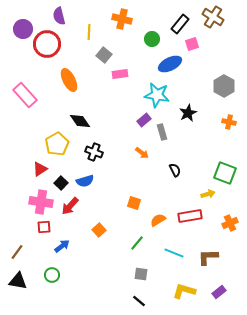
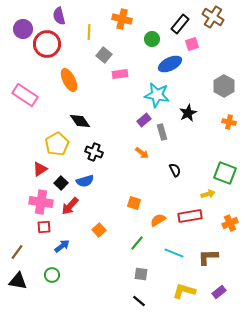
pink rectangle at (25, 95): rotated 15 degrees counterclockwise
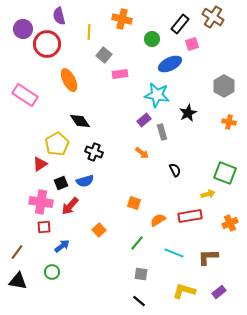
red triangle at (40, 169): moved 5 px up
black square at (61, 183): rotated 24 degrees clockwise
green circle at (52, 275): moved 3 px up
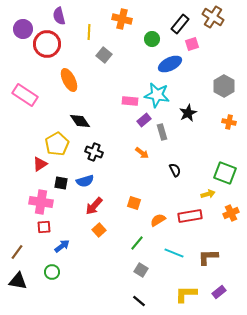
pink rectangle at (120, 74): moved 10 px right, 27 px down; rotated 14 degrees clockwise
black square at (61, 183): rotated 32 degrees clockwise
red arrow at (70, 206): moved 24 px right
orange cross at (230, 223): moved 1 px right, 10 px up
gray square at (141, 274): moved 4 px up; rotated 24 degrees clockwise
yellow L-shape at (184, 291): moved 2 px right, 3 px down; rotated 15 degrees counterclockwise
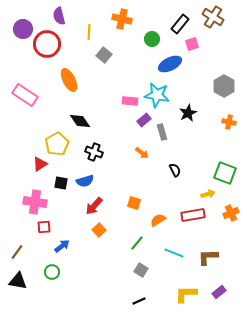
pink cross at (41, 202): moved 6 px left
red rectangle at (190, 216): moved 3 px right, 1 px up
black line at (139, 301): rotated 64 degrees counterclockwise
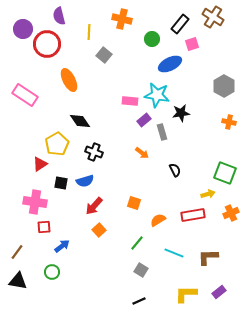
black star at (188, 113): moved 7 px left; rotated 18 degrees clockwise
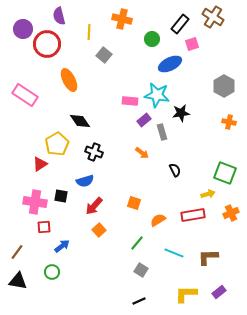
black square at (61, 183): moved 13 px down
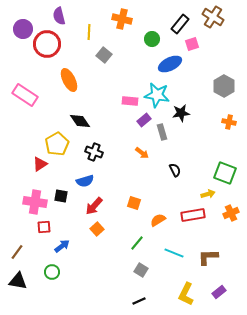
orange square at (99, 230): moved 2 px left, 1 px up
yellow L-shape at (186, 294): rotated 65 degrees counterclockwise
